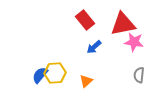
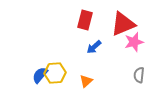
red rectangle: rotated 54 degrees clockwise
red triangle: rotated 12 degrees counterclockwise
pink star: rotated 24 degrees counterclockwise
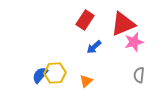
red rectangle: rotated 18 degrees clockwise
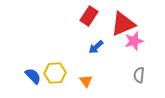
red rectangle: moved 4 px right, 4 px up
pink star: moved 1 px up
blue arrow: moved 2 px right
blue semicircle: moved 7 px left, 1 px down; rotated 96 degrees clockwise
orange triangle: rotated 24 degrees counterclockwise
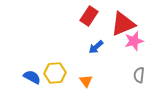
blue semicircle: moved 1 px left, 1 px down; rotated 18 degrees counterclockwise
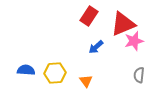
blue semicircle: moved 6 px left, 7 px up; rotated 24 degrees counterclockwise
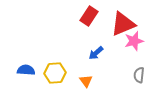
blue arrow: moved 6 px down
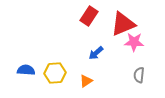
pink star: moved 1 px down; rotated 18 degrees clockwise
orange triangle: rotated 32 degrees clockwise
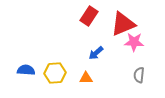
orange triangle: moved 3 px up; rotated 32 degrees clockwise
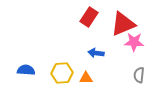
red rectangle: moved 1 px down
blue arrow: rotated 49 degrees clockwise
yellow hexagon: moved 7 px right
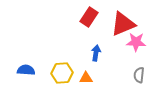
pink star: moved 2 px right
blue arrow: rotated 91 degrees clockwise
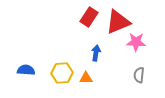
red triangle: moved 5 px left, 2 px up
